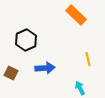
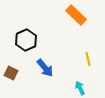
blue arrow: rotated 54 degrees clockwise
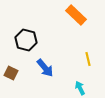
black hexagon: rotated 20 degrees counterclockwise
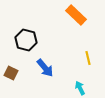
yellow line: moved 1 px up
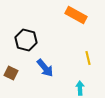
orange rectangle: rotated 15 degrees counterclockwise
cyan arrow: rotated 24 degrees clockwise
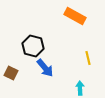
orange rectangle: moved 1 px left, 1 px down
black hexagon: moved 7 px right, 6 px down
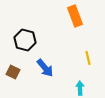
orange rectangle: rotated 40 degrees clockwise
black hexagon: moved 8 px left, 6 px up
brown square: moved 2 px right, 1 px up
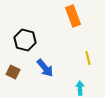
orange rectangle: moved 2 px left
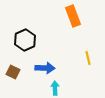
black hexagon: rotated 20 degrees clockwise
blue arrow: rotated 48 degrees counterclockwise
cyan arrow: moved 25 px left
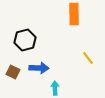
orange rectangle: moved 1 px right, 2 px up; rotated 20 degrees clockwise
black hexagon: rotated 10 degrees clockwise
yellow line: rotated 24 degrees counterclockwise
blue arrow: moved 6 px left
